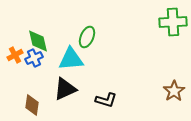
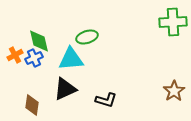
green ellipse: rotated 50 degrees clockwise
green diamond: moved 1 px right
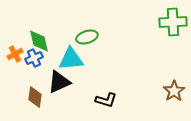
orange cross: moved 1 px up
black triangle: moved 6 px left, 7 px up
brown diamond: moved 3 px right, 8 px up
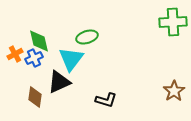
cyan triangle: rotated 48 degrees counterclockwise
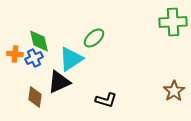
green ellipse: moved 7 px right, 1 px down; rotated 25 degrees counterclockwise
orange cross: rotated 35 degrees clockwise
cyan triangle: rotated 20 degrees clockwise
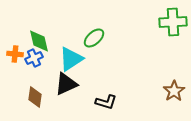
black triangle: moved 7 px right, 2 px down
black L-shape: moved 2 px down
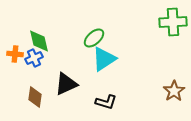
cyan triangle: moved 33 px right
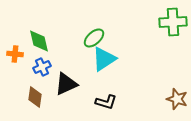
blue cross: moved 8 px right, 9 px down
brown star: moved 3 px right, 8 px down; rotated 20 degrees counterclockwise
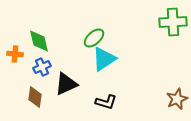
brown star: rotated 30 degrees clockwise
